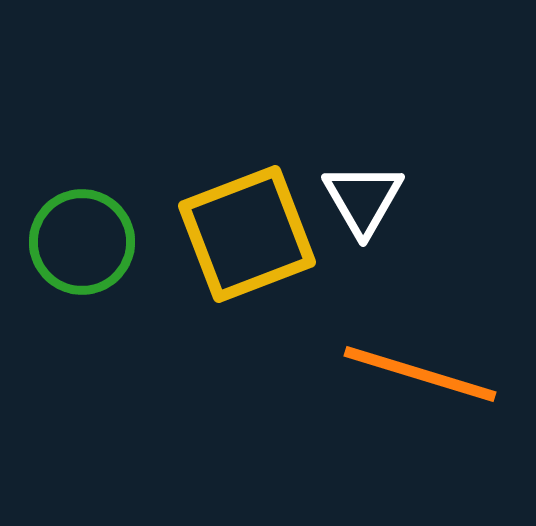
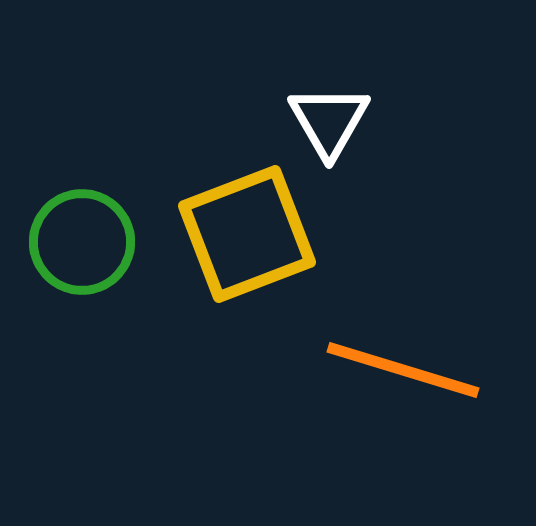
white triangle: moved 34 px left, 78 px up
orange line: moved 17 px left, 4 px up
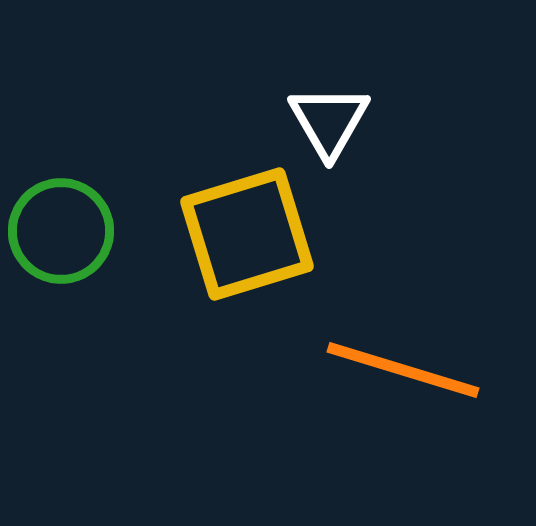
yellow square: rotated 4 degrees clockwise
green circle: moved 21 px left, 11 px up
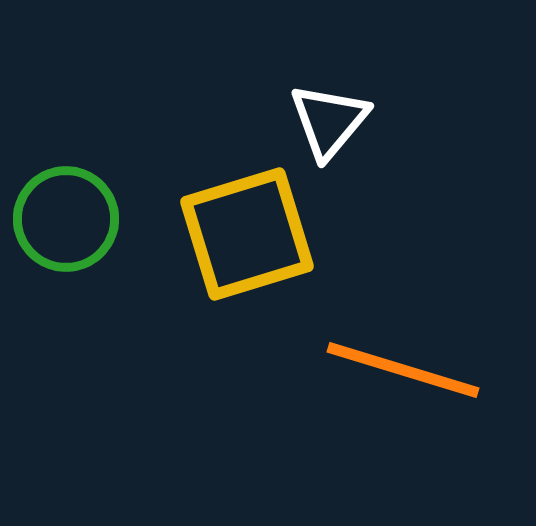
white triangle: rotated 10 degrees clockwise
green circle: moved 5 px right, 12 px up
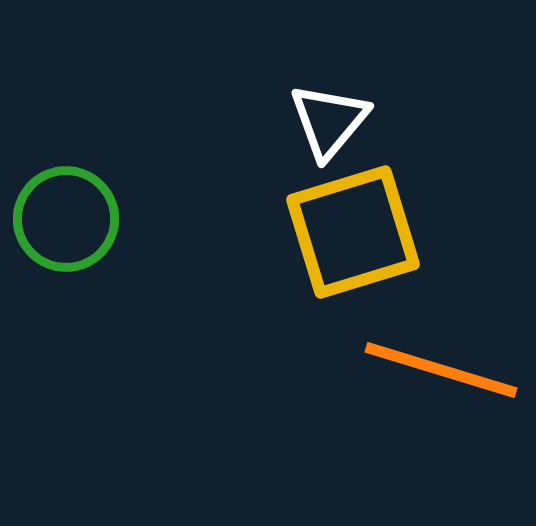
yellow square: moved 106 px right, 2 px up
orange line: moved 38 px right
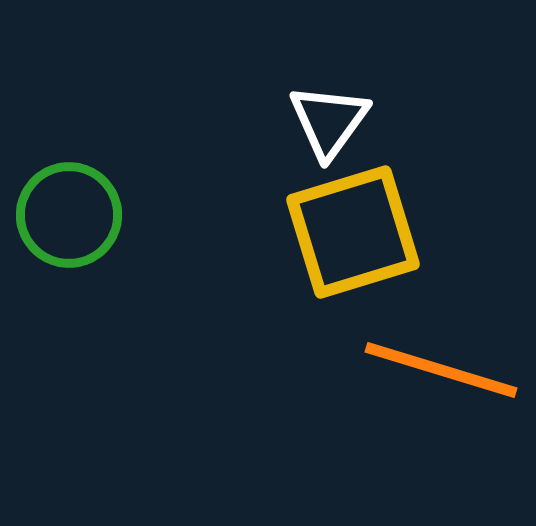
white triangle: rotated 4 degrees counterclockwise
green circle: moved 3 px right, 4 px up
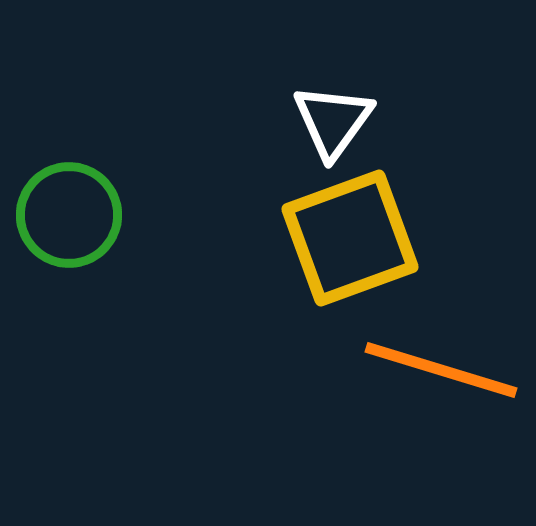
white triangle: moved 4 px right
yellow square: moved 3 px left, 6 px down; rotated 3 degrees counterclockwise
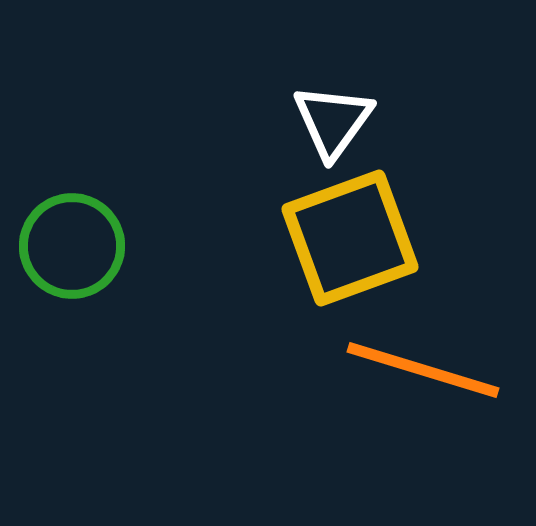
green circle: moved 3 px right, 31 px down
orange line: moved 18 px left
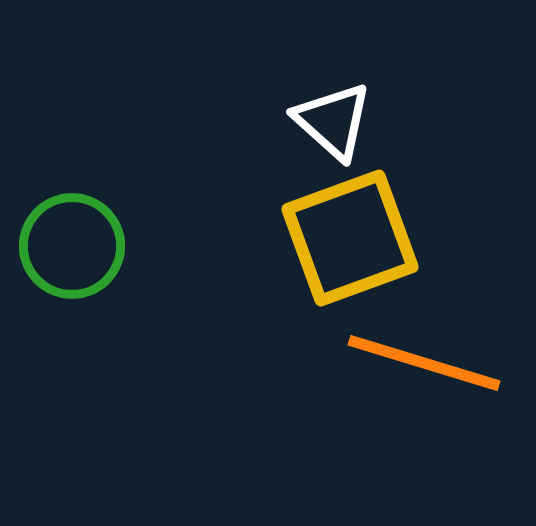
white triangle: rotated 24 degrees counterclockwise
orange line: moved 1 px right, 7 px up
